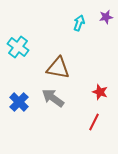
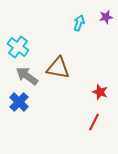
gray arrow: moved 26 px left, 22 px up
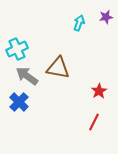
cyan cross: moved 1 px left, 2 px down; rotated 30 degrees clockwise
red star: moved 1 px left, 1 px up; rotated 21 degrees clockwise
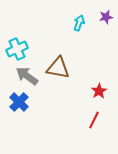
red line: moved 2 px up
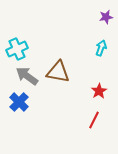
cyan arrow: moved 22 px right, 25 px down
brown triangle: moved 4 px down
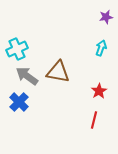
red line: rotated 12 degrees counterclockwise
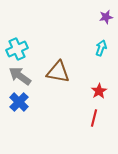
gray arrow: moved 7 px left
red line: moved 2 px up
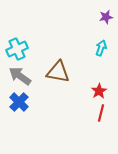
red line: moved 7 px right, 5 px up
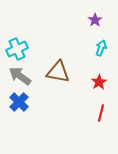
purple star: moved 11 px left, 3 px down; rotated 24 degrees counterclockwise
red star: moved 9 px up
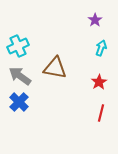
cyan cross: moved 1 px right, 3 px up
brown triangle: moved 3 px left, 4 px up
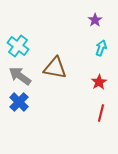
cyan cross: rotated 30 degrees counterclockwise
